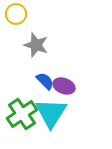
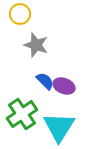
yellow circle: moved 4 px right
cyan triangle: moved 8 px right, 14 px down
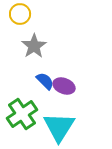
gray star: moved 2 px left, 1 px down; rotated 20 degrees clockwise
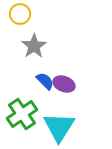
purple ellipse: moved 2 px up
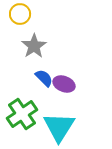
blue semicircle: moved 1 px left, 3 px up
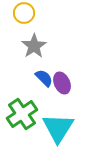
yellow circle: moved 4 px right, 1 px up
purple ellipse: moved 2 px left, 1 px up; rotated 45 degrees clockwise
cyan triangle: moved 1 px left, 1 px down
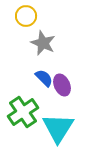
yellow circle: moved 2 px right, 3 px down
gray star: moved 9 px right, 3 px up; rotated 15 degrees counterclockwise
purple ellipse: moved 2 px down
green cross: moved 1 px right, 2 px up
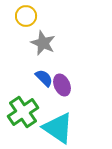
cyan triangle: rotated 28 degrees counterclockwise
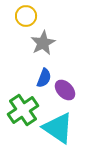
gray star: rotated 20 degrees clockwise
blue semicircle: rotated 66 degrees clockwise
purple ellipse: moved 3 px right, 5 px down; rotated 20 degrees counterclockwise
green cross: moved 2 px up
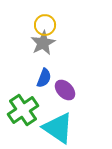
yellow circle: moved 19 px right, 9 px down
